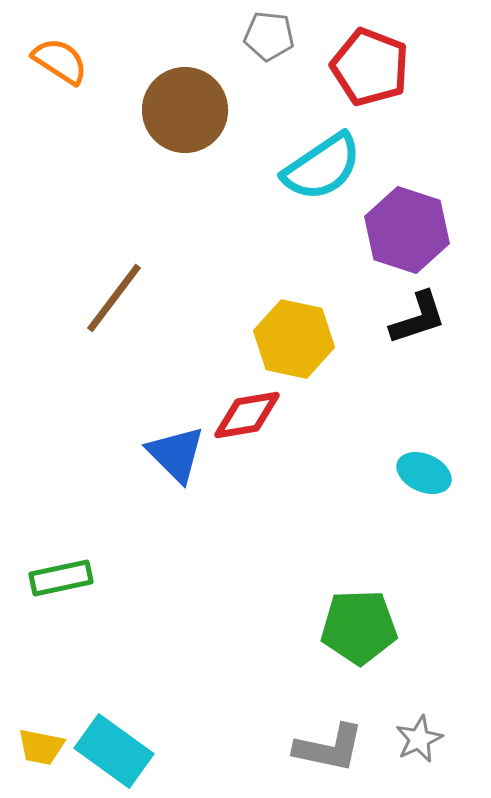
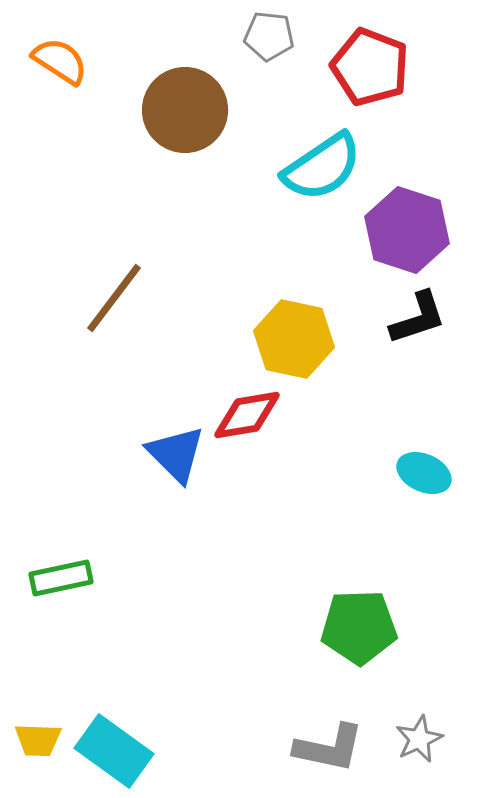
yellow trapezoid: moved 3 px left, 7 px up; rotated 9 degrees counterclockwise
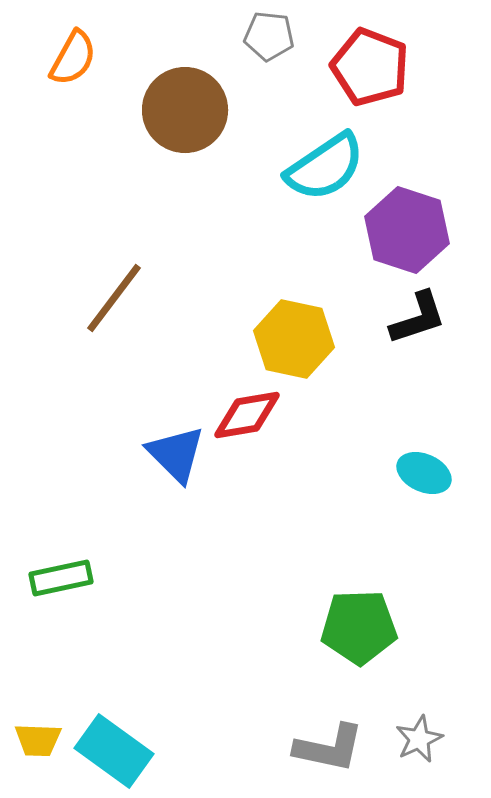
orange semicircle: moved 13 px right, 3 px up; rotated 86 degrees clockwise
cyan semicircle: moved 3 px right
